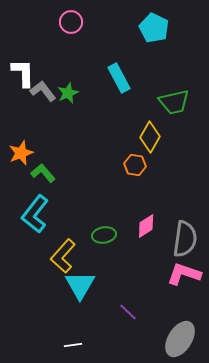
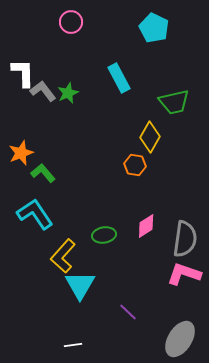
cyan L-shape: rotated 108 degrees clockwise
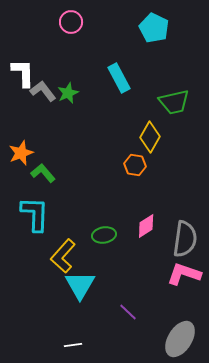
cyan L-shape: rotated 36 degrees clockwise
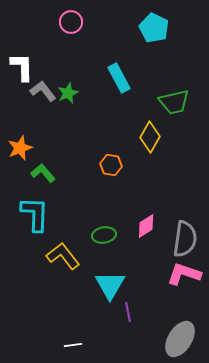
white L-shape: moved 1 px left, 6 px up
orange star: moved 1 px left, 5 px up
orange hexagon: moved 24 px left
yellow L-shape: rotated 100 degrees clockwise
cyan triangle: moved 30 px right
purple line: rotated 36 degrees clockwise
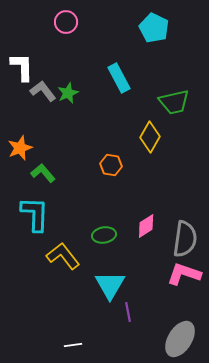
pink circle: moved 5 px left
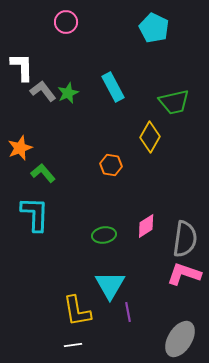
cyan rectangle: moved 6 px left, 9 px down
yellow L-shape: moved 14 px right, 55 px down; rotated 152 degrees counterclockwise
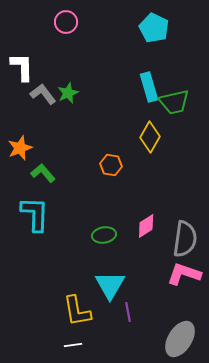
cyan rectangle: moved 36 px right; rotated 12 degrees clockwise
gray L-shape: moved 3 px down
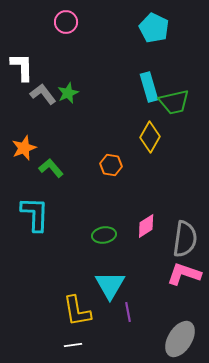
orange star: moved 4 px right
green L-shape: moved 8 px right, 5 px up
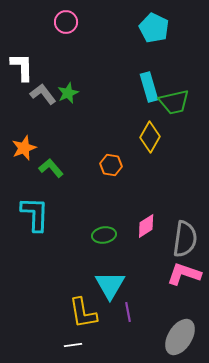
yellow L-shape: moved 6 px right, 2 px down
gray ellipse: moved 2 px up
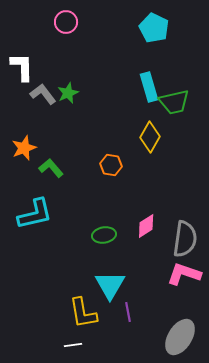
cyan L-shape: rotated 75 degrees clockwise
